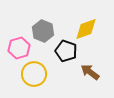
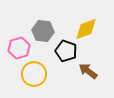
gray hexagon: rotated 15 degrees counterclockwise
brown arrow: moved 2 px left, 1 px up
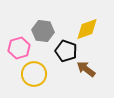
yellow diamond: moved 1 px right
brown arrow: moved 2 px left, 2 px up
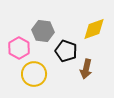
yellow diamond: moved 7 px right
pink hexagon: rotated 15 degrees counterclockwise
brown arrow: rotated 114 degrees counterclockwise
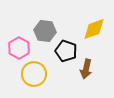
gray hexagon: moved 2 px right
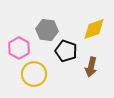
gray hexagon: moved 2 px right, 1 px up
brown arrow: moved 5 px right, 2 px up
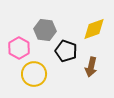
gray hexagon: moved 2 px left
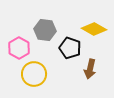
yellow diamond: rotated 50 degrees clockwise
black pentagon: moved 4 px right, 3 px up
brown arrow: moved 1 px left, 2 px down
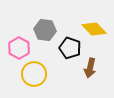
yellow diamond: rotated 15 degrees clockwise
brown arrow: moved 1 px up
